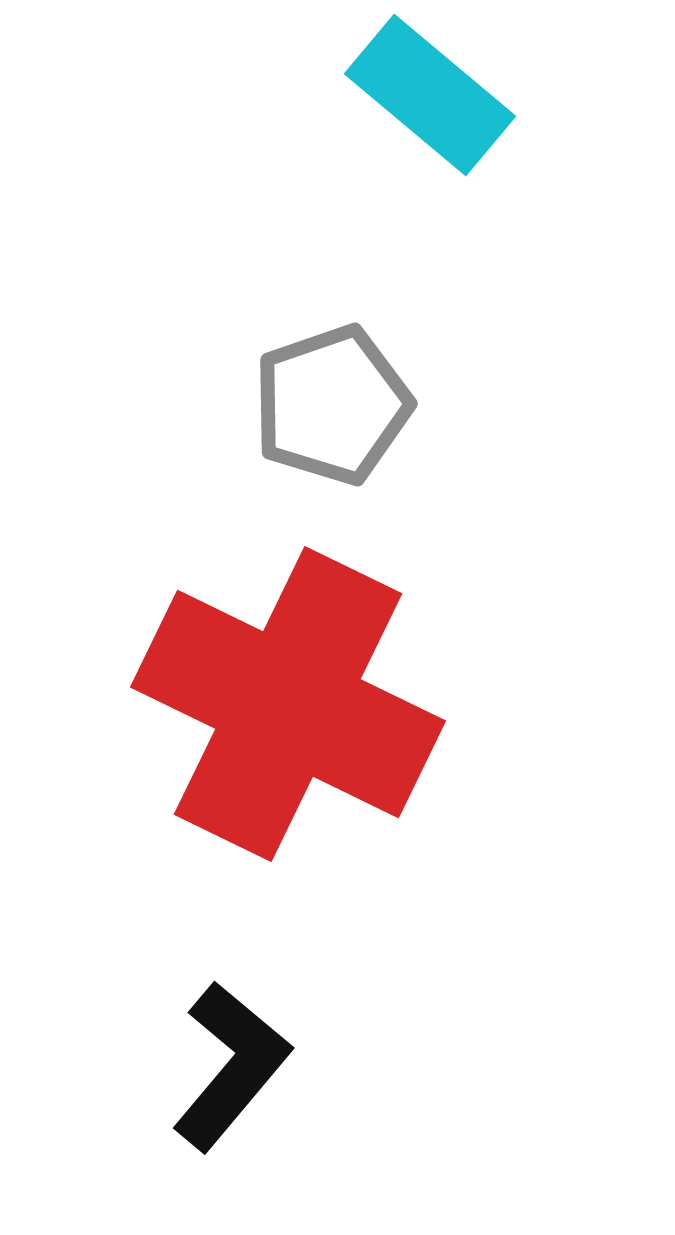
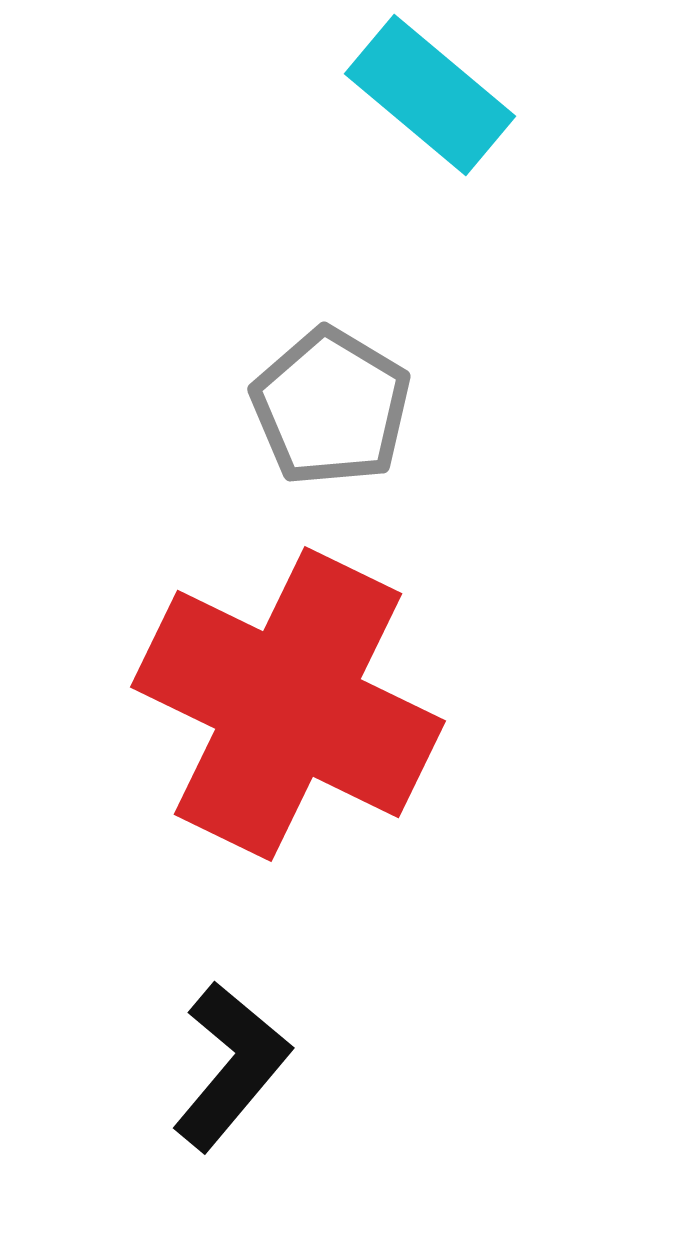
gray pentagon: moved 1 px left, 2 px down; rotated 22 degrees counterclockwise
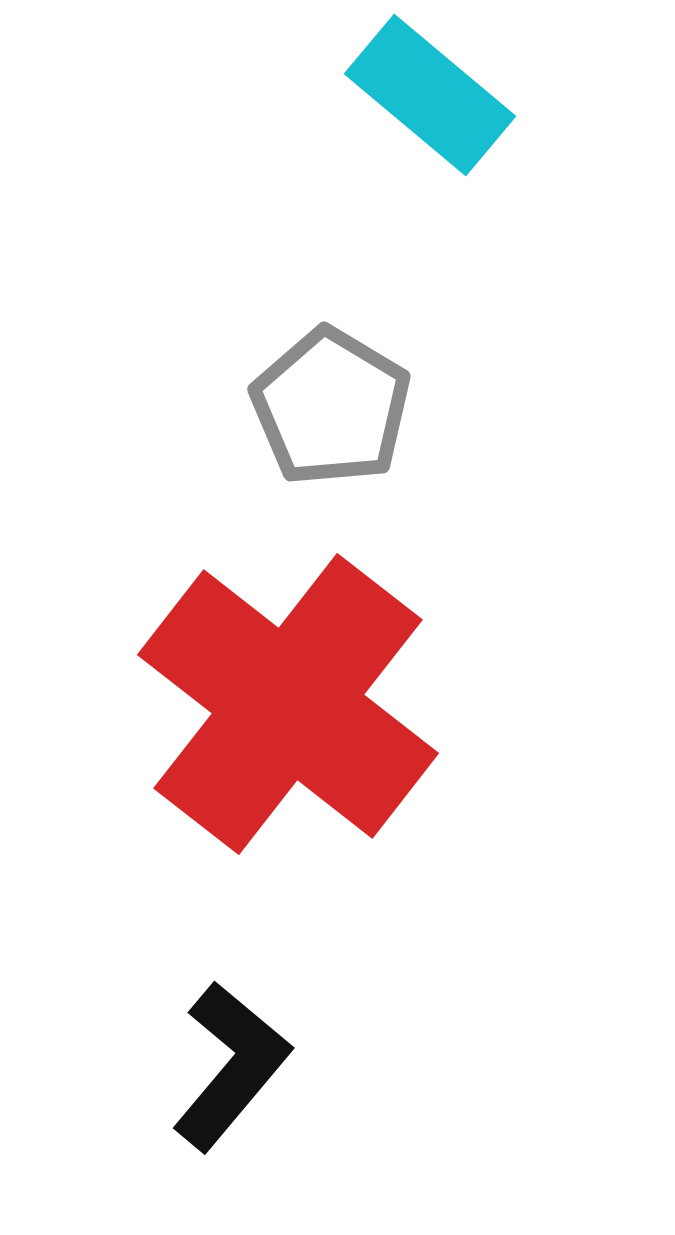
red cross: rotated 12 degrees clockwise
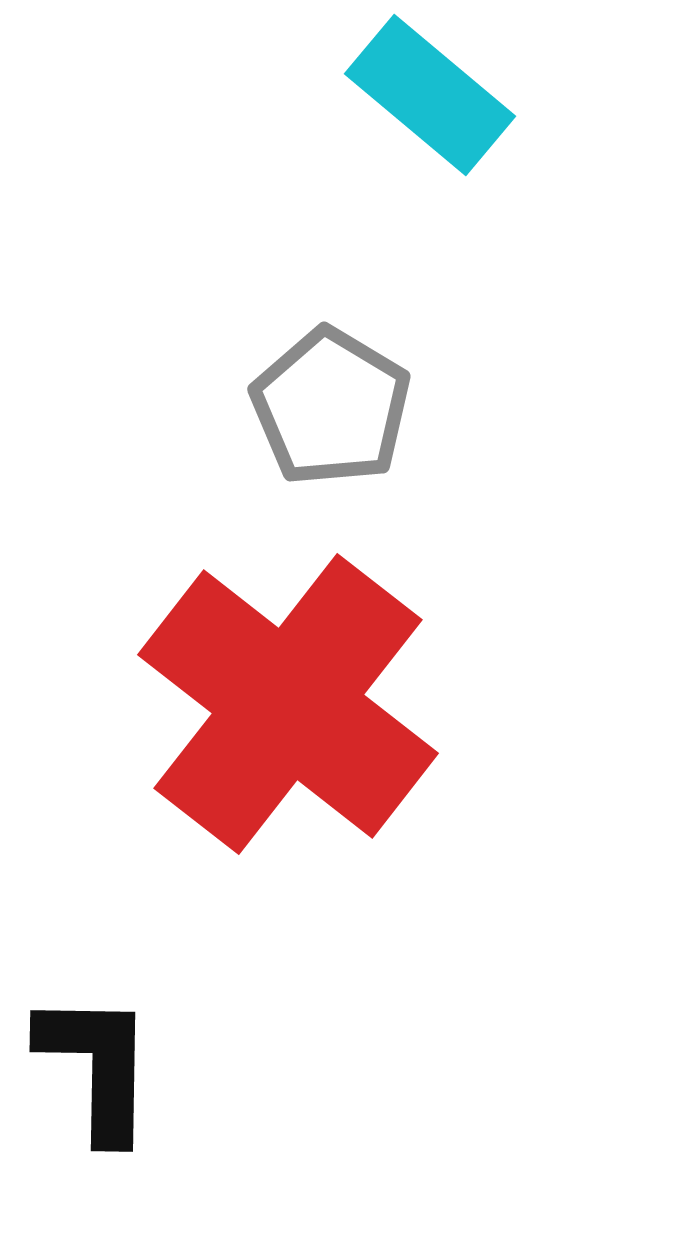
black L-shape: moved 134 px left; rotated 39 degrees counterclockwise
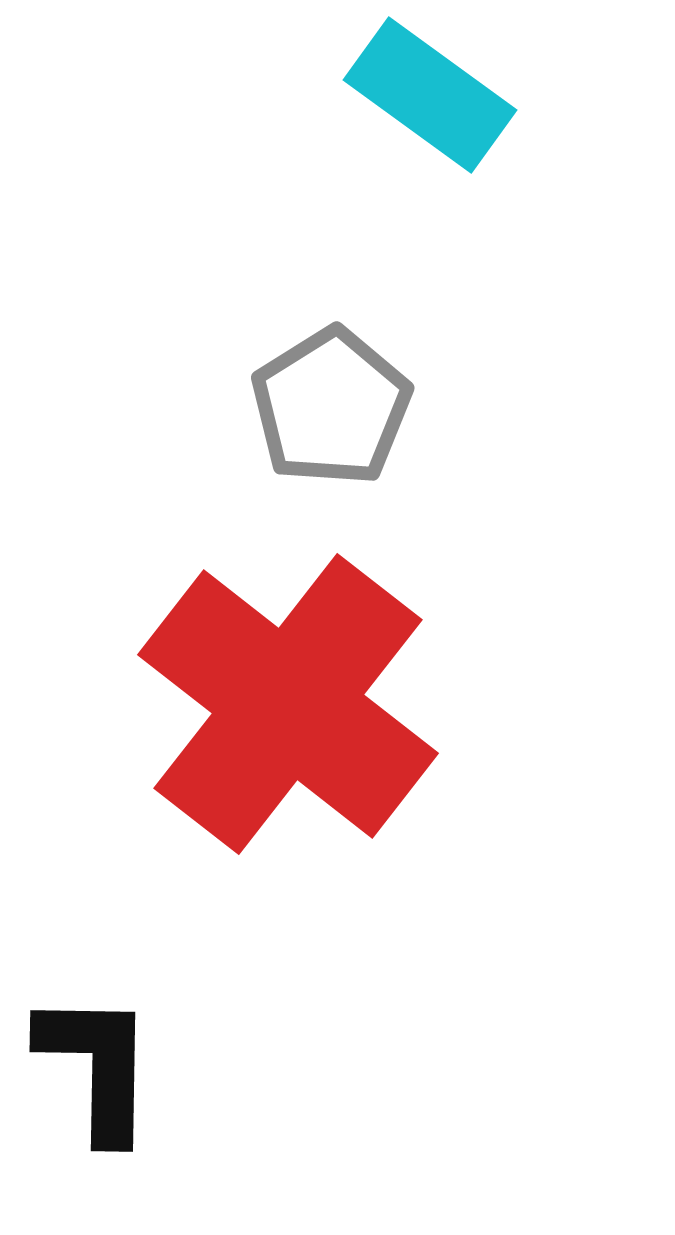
cyan rectangle: rotated 4 degrees counterclockwise
gray pentagon: rotated 9 degrees clockwise
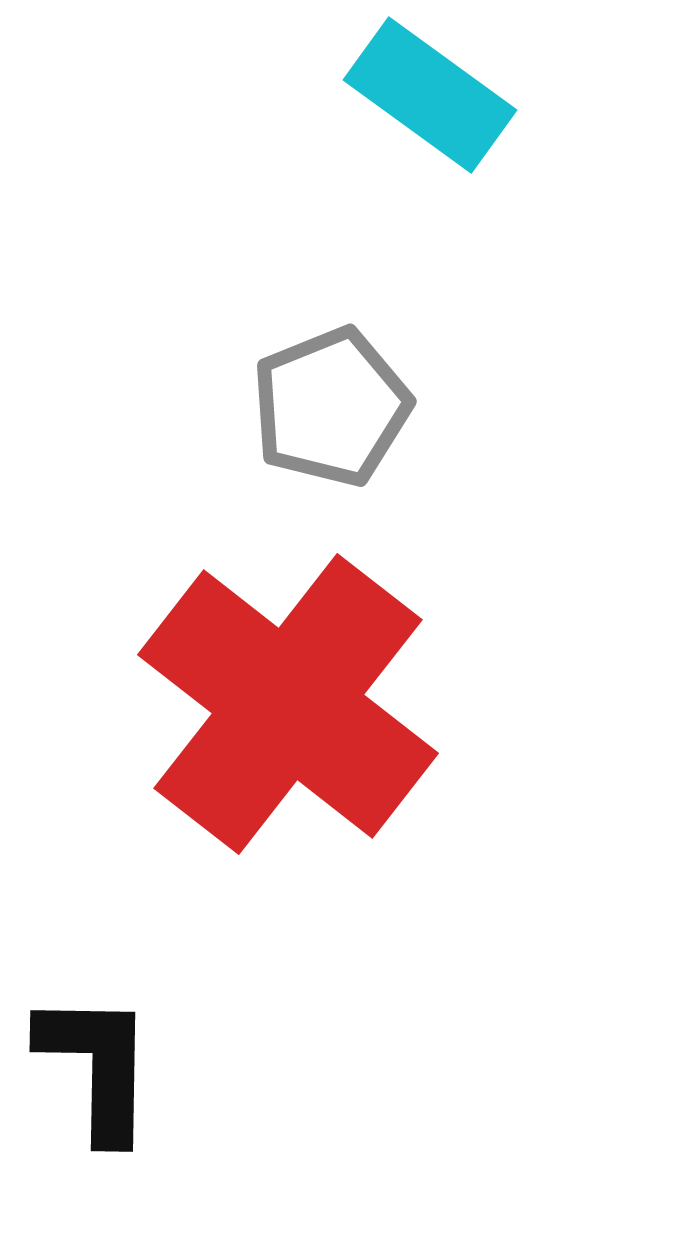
gray pentagon: rotated 10 degrees clockwise
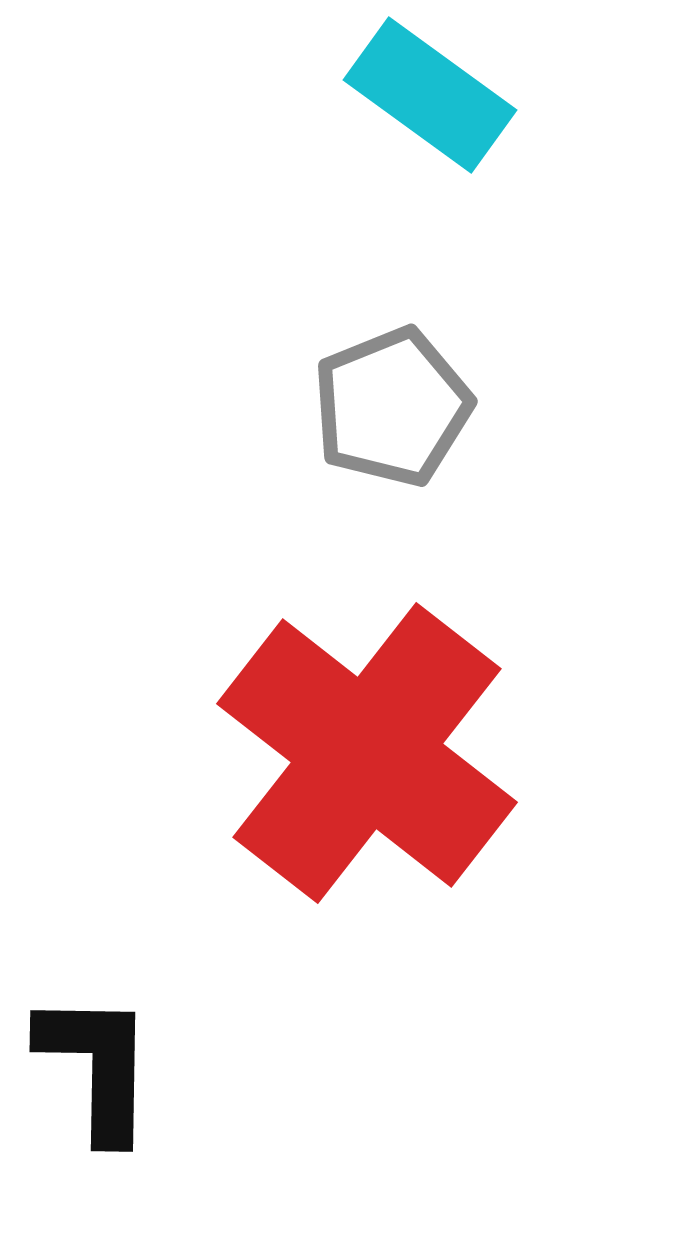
gray pentagon: moved 61 px right
red cross: moved 79 px right, 49 px down
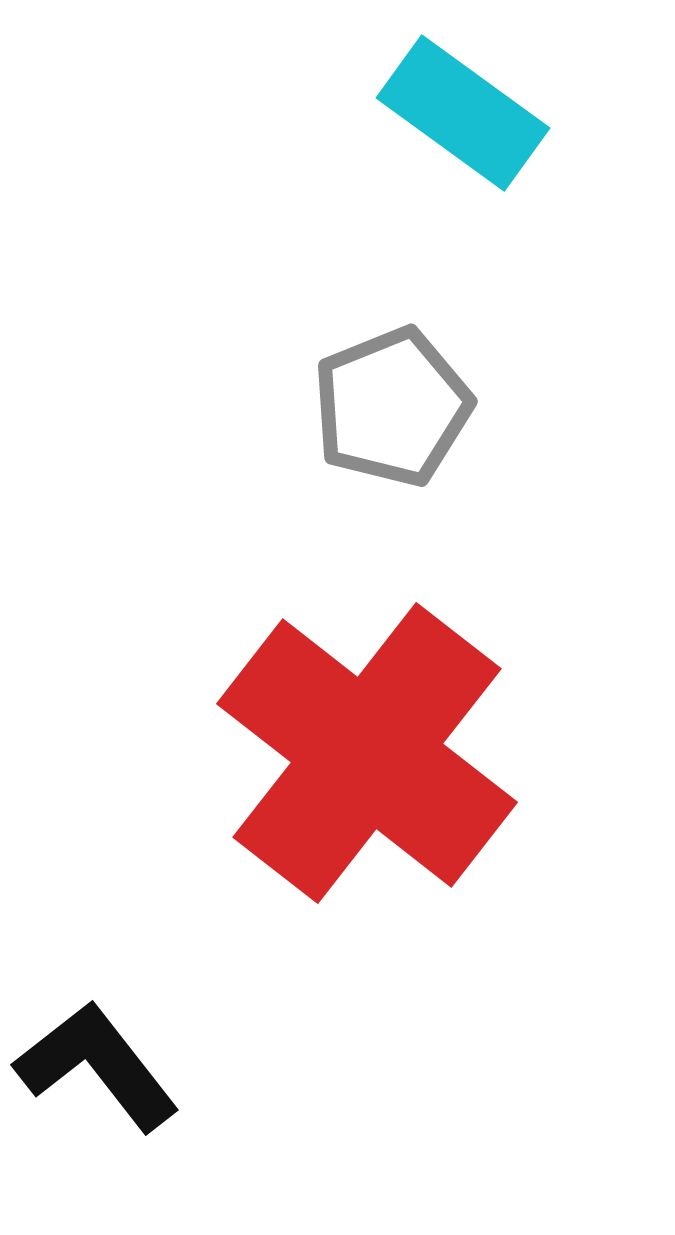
cyan rectangle: moved 33 px right, 18 px down
black L-shape: rotated 39 degrees counterclockwise
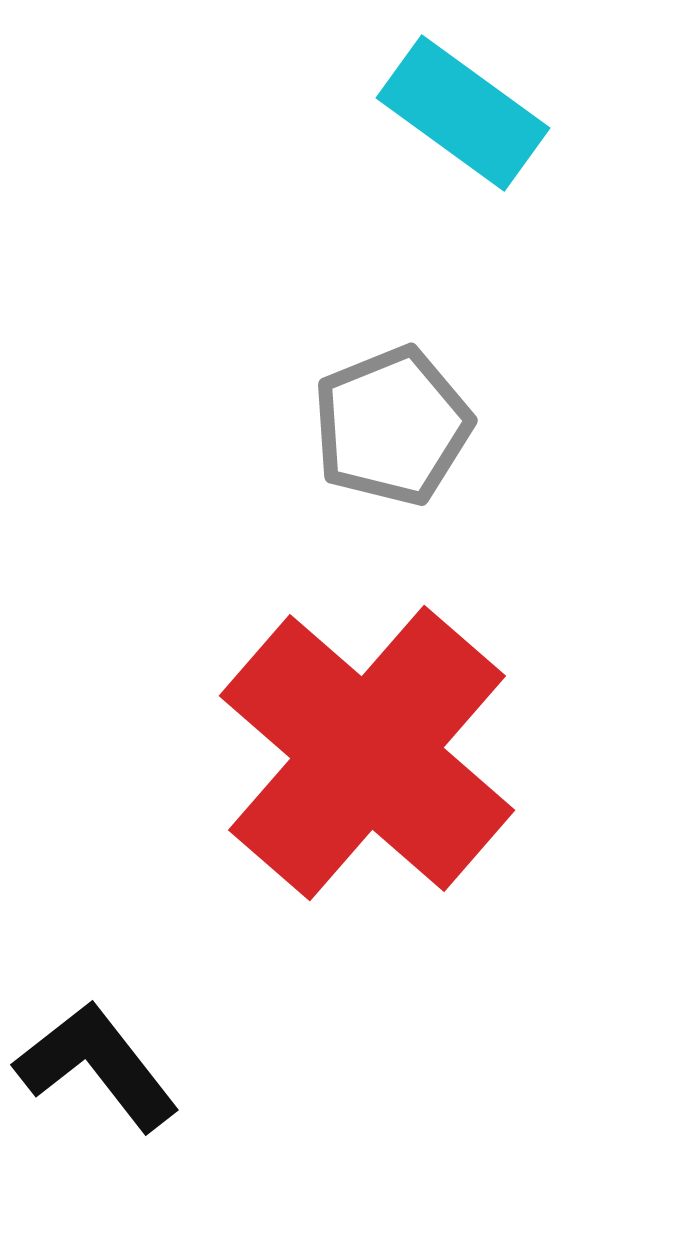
gray pentagon: moved 19 px down
red cross: rotated 3 degrees clockwise
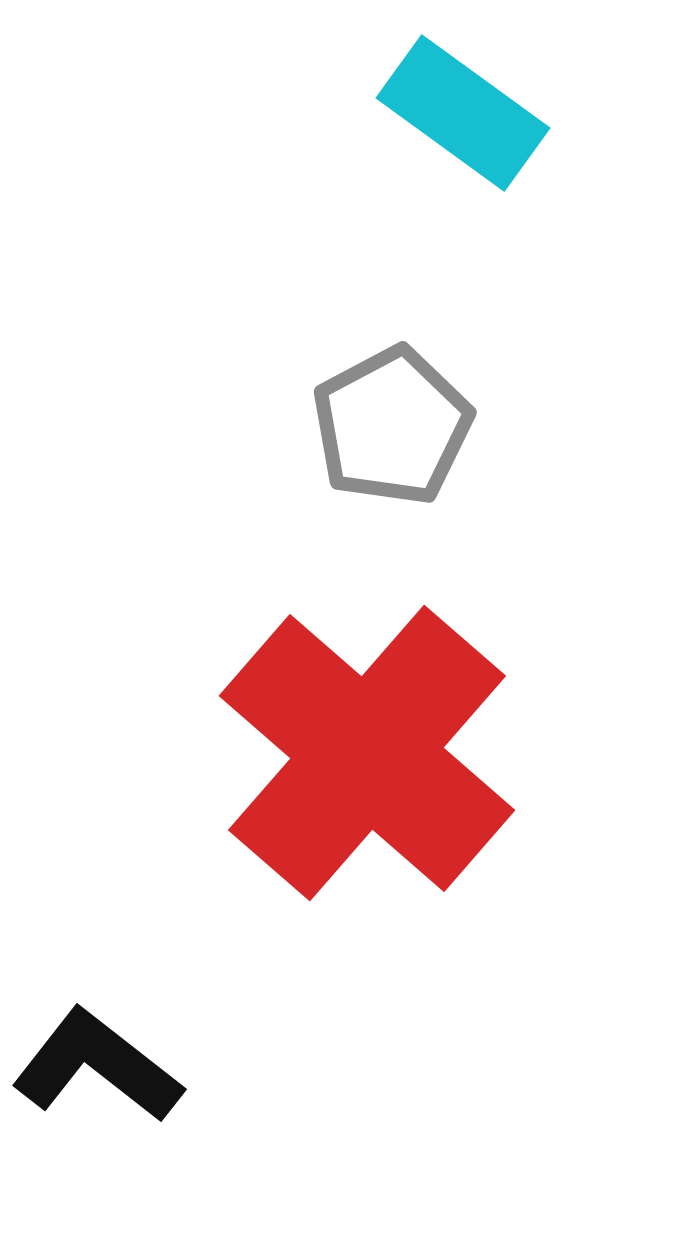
gray pentagon: rotated 6 degrees counterclockwise
black L-shape: rotated 14 degrees counterclockwise
